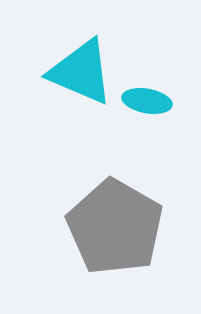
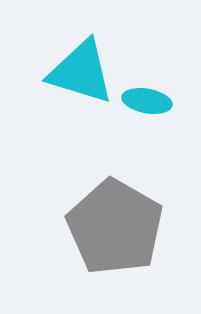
cyan triangle: rotated 6 degrees counterclockwise
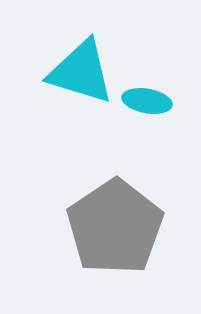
gray pentagon: rotated 8 degrees clockwise
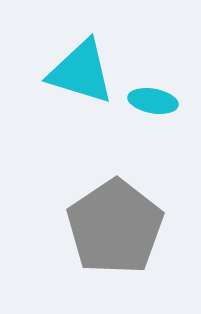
cyan ellipse: moved 6 px right
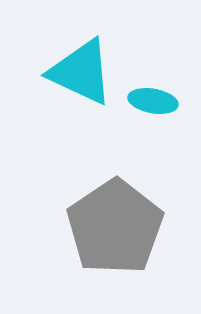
cyan triangle: rotated 8 degrees clockwise
